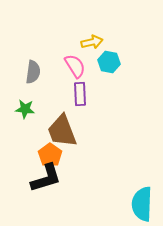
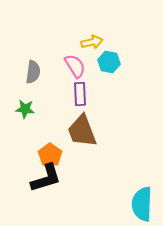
brown trapezoid: moved 20 px right
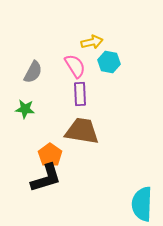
gray semicircle: rotated 20 degrees clockwise
brown trapezoid: rotated 120 degrees clockwise
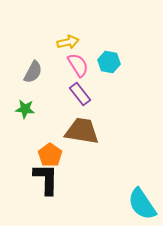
yellow arrow: moved 24 px left
pink semicircle: moved 3 px right, 1 px up
purple rectangle: rotated 35 degrees counterclockwise
black L-shape: moved 1 px down; rotated 72 degrees counterclockwise
cyan semicircle: rotated 36 degrees counterclockwise
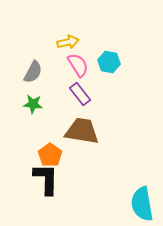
green star: moved 8 px right, 5 px up
cyan semicircle: rotated 24 degrees clockwise
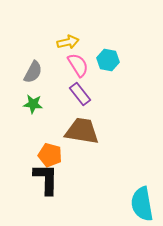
cyan hexagon: moved 1 px left, 2 px up
orange pentagon: rotated 20 degrees counterclockwise
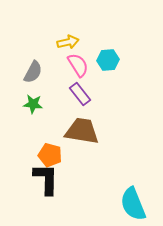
cyan hexagon: rotated 15 degrees counterclockwise
cyan semicircle: moved 9 px left; rotated 12 degrees counterclockwise
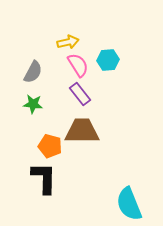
brown trapezoid: rotated 9 degrees counterclockwise
orange pentagon: moved 9 px up
black L-shape: moved 2 px left, 1 px up
cyan semicircle: moved 4 px left
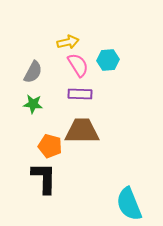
purple rectangle: rotated 50 degrees counterclockwise
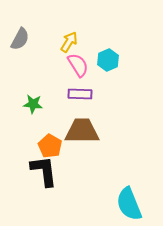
yellow arrow: moved 1 px right; rotated 45 degrees counterclockwise
cyan hexagon: rotated 20 degrees counterclockwise
gray semicircle: moved 13 px left, 33 px up
orange pentagon: rotated 15 degrees clockwise
black L-shape: moved 7 px up; rotated 8 degrees counterclockwise
